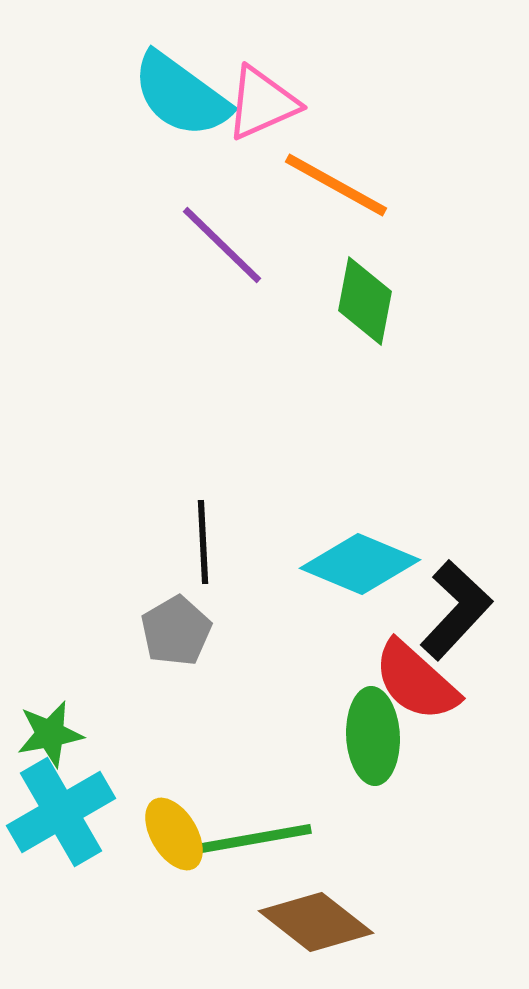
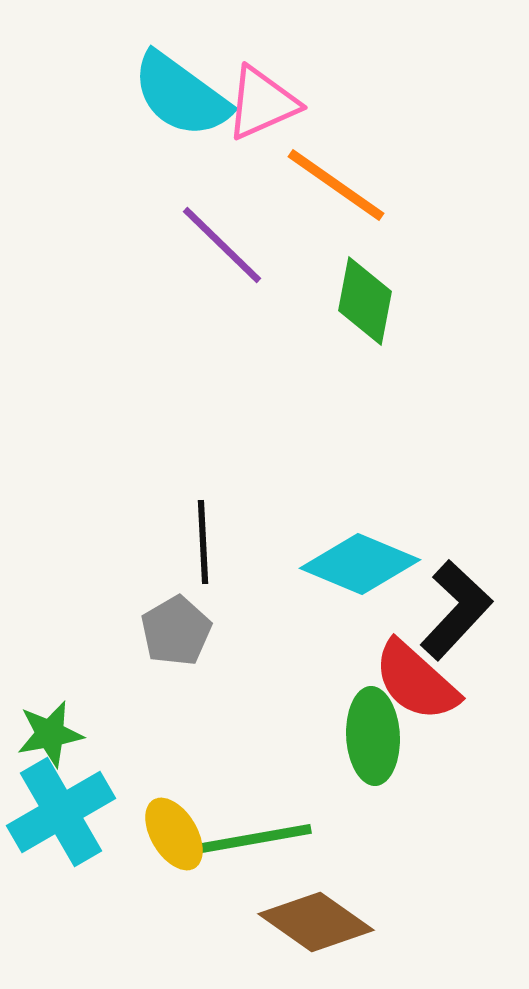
orange line: rotated 6 degrees clockwise
brown diamond: rotated 3 degrees counterclockwise
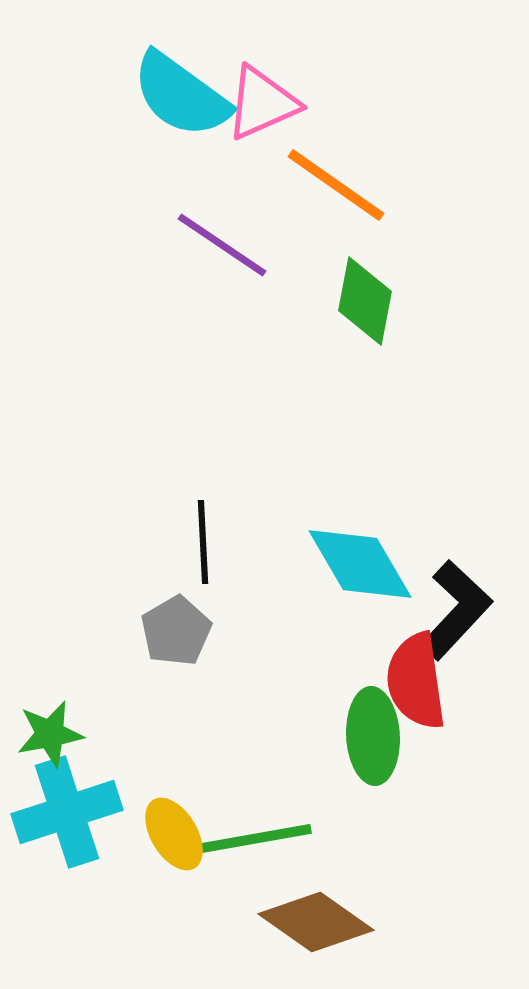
purple line: rotated 10 degrees counterclockwise
cyan diamond: rotated 37 degrees clockwise
red semicircle: rotated 40 degrees clockwise
cyan cross: moved 6 px right; rotated 12 degrees clockwise
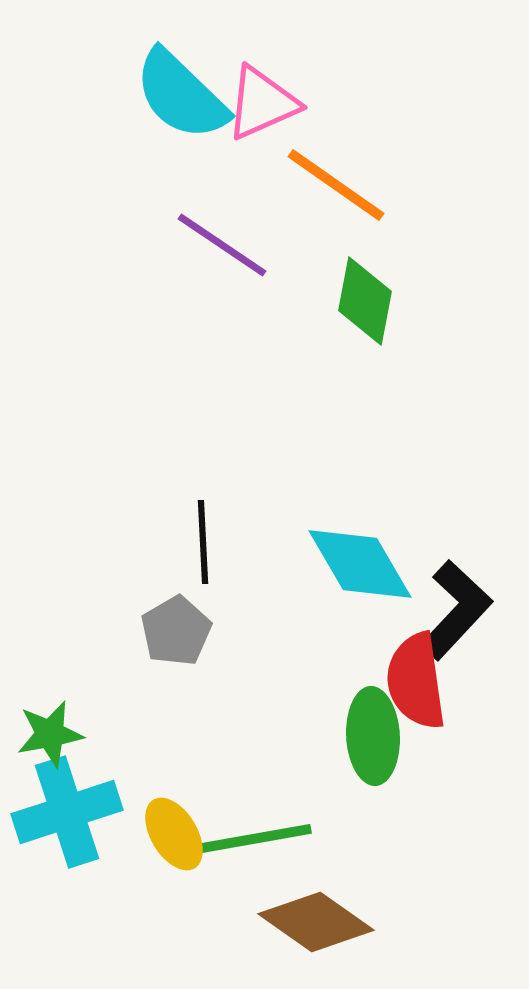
cyan semicircle: rotated 8 degrees clockwise
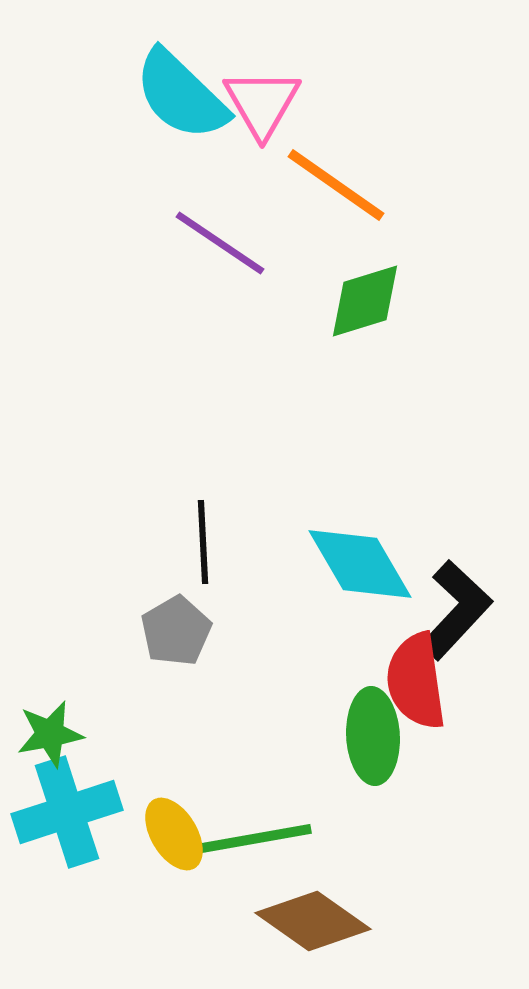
pink triangle: rotated 36 degrees counterclockwise
purple line: moved 2 px left, 2 px up
green diamond: rotated 62 degrees clockwise
brown diamond: moved 3 px left, 1 px up
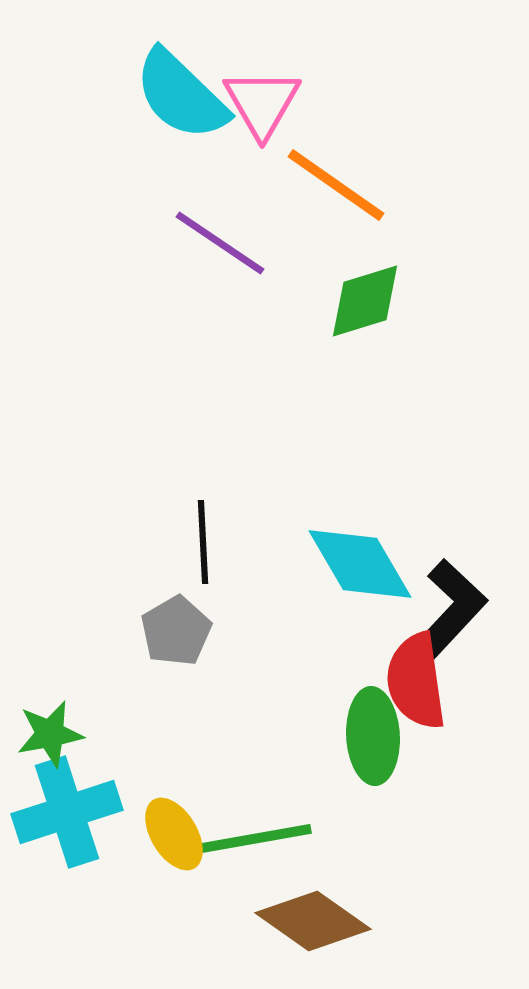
black L-shape: moved 5 px left, 1 px up
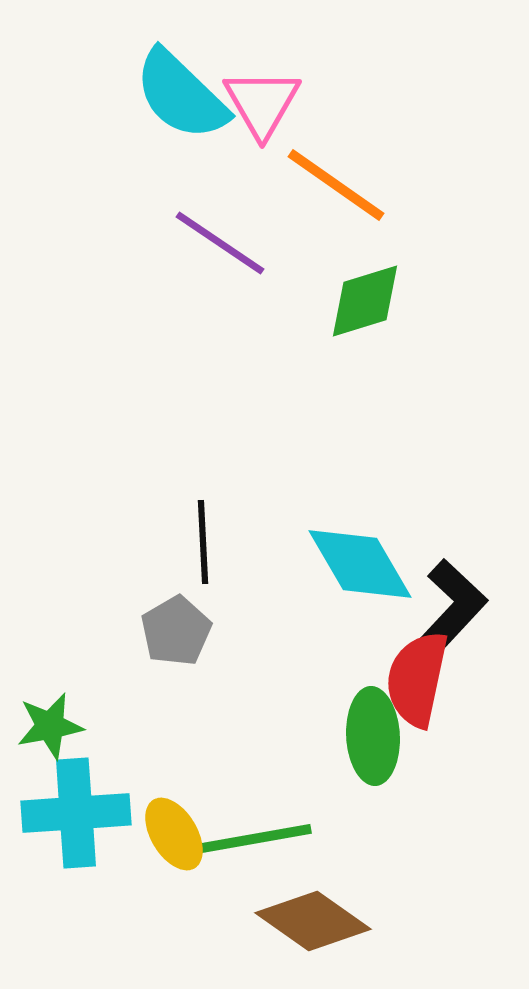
red semicircle: moved 1 px right, 2 px up; rotated 20 degrees clockwise
green star: moved 8 px up
cyan cross: moved 9 px right, 1 px down; rotated 14 degrees clockwise
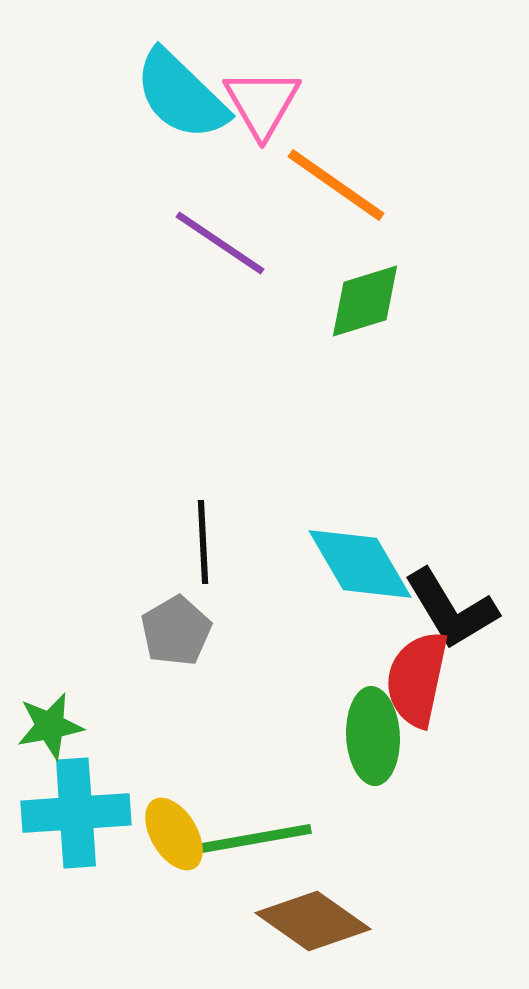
black L-shape: rotated 106 degrees clockwise
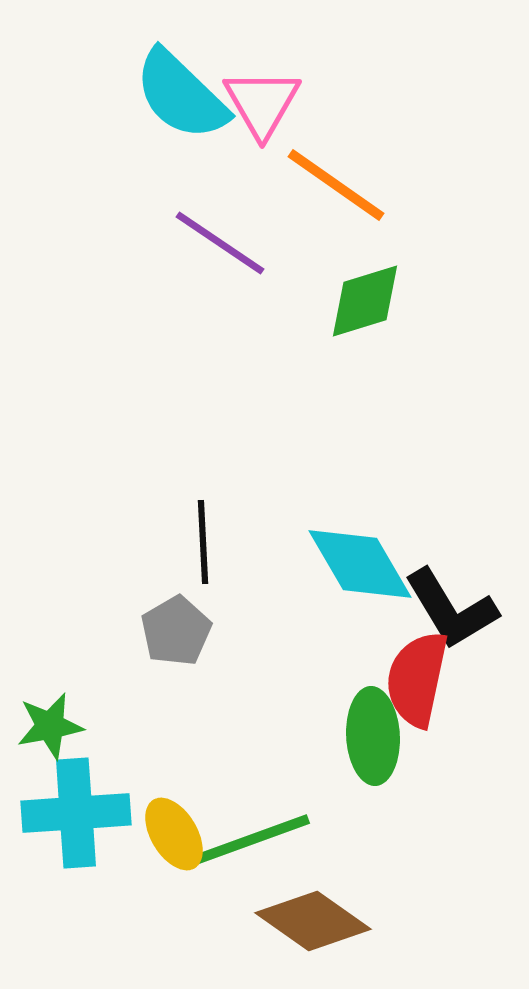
green line: rotated 10 degrees counterclockwise
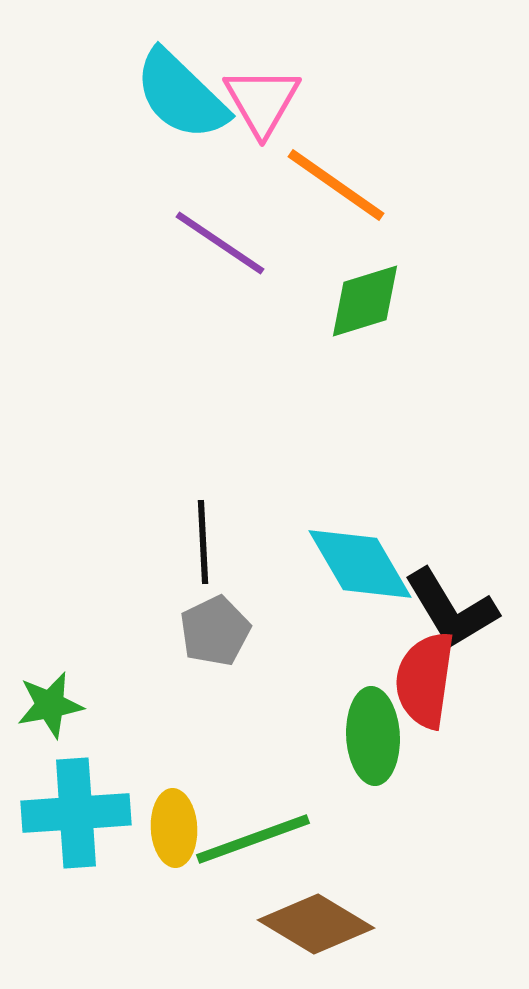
pink triangle: moved 2 px up
gray pentagon: moved 39 px right; rotated 4 degrees clockwise
red semicircle: moved 8 px right, 1 px down; rotated 4 degrees counterclockwise
green star: moved 21 px up
yellow ellipse: moved 6 px up; rotated 28 degrees clockwise
brown diamond: moved 3 px right, 3 px down; rotated 4 degrees counterclockwise
